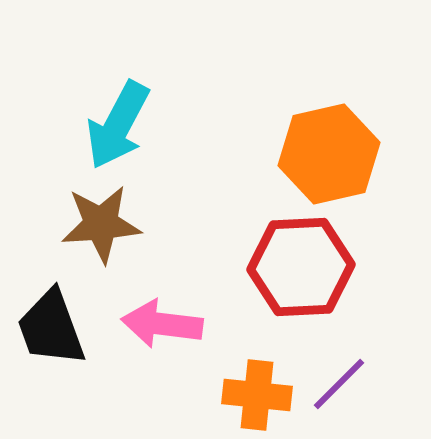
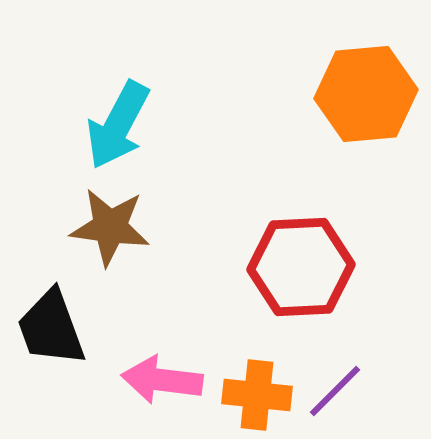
orange hexagon: moved 37 px right, 60 px up; rotated 8 degrees clockwise
brown star: moved 9 px right, 3 px down; rotated 12 degrees clockwise
pink arrow: moved 56 px down
purple line: moved 4 px left, 7 px down
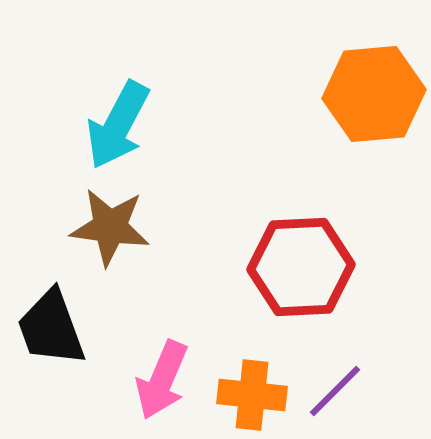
orange hexagon: moved 8 px right
pink arrow: rotated 74 degrees counterclockwise
orange cross: moved 5 px left
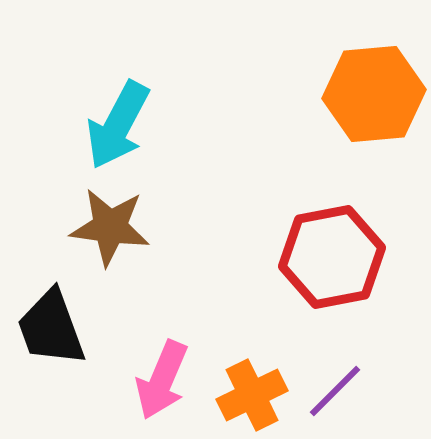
red hexagon: moved 31 px right, 10 px up; rotated 8 degrees counterclockwise
orange cross: rotated 32 degrees counterclockwise
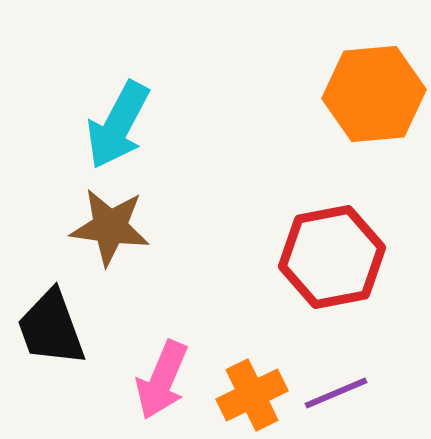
purple line: moved 1 px right, 2 px down; rotated 22 degrees clockwise
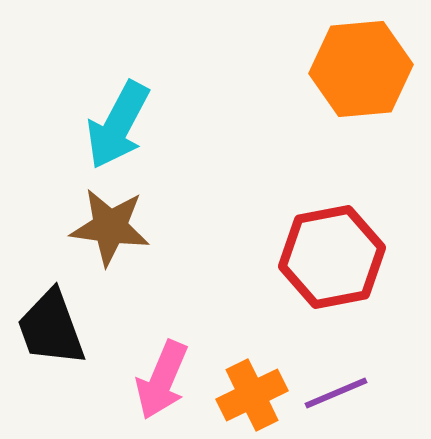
orange hexagon: moved 13 px left, 25 px up
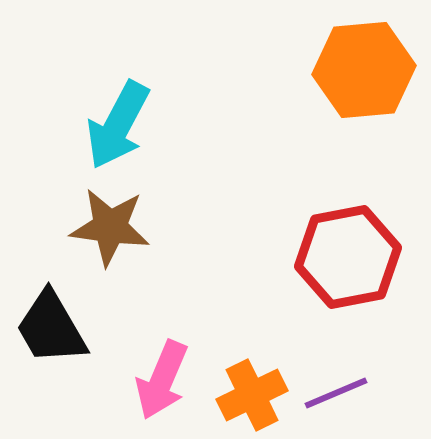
orange hexagon: moved 3 px right, 1 px down
red hexagon: moved 16 px right
black trapezoid: rotated 10 degrees counterclockwise
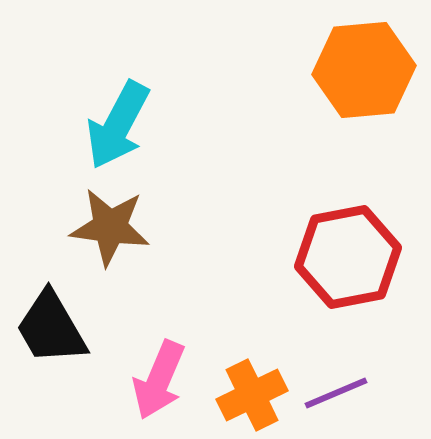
pink arrow: moved 3 px left
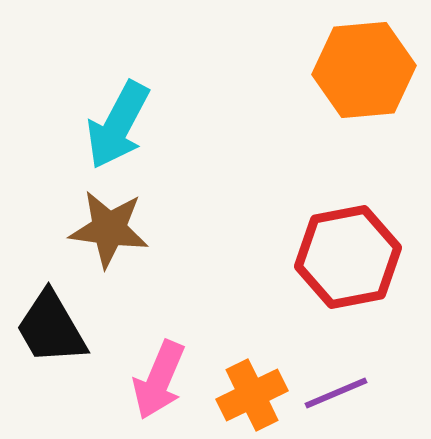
brown star: moved 1 px left, 2 px down
